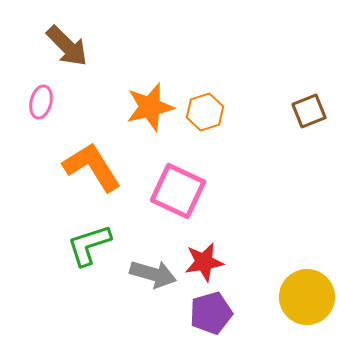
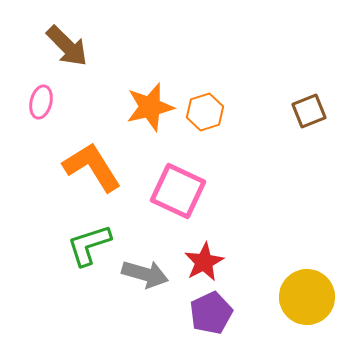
red star: rotated 18 degrees counterclockwise
gray arrow: moved 8 px left
purple pentagon: rotated 9 degrees counterclockwise
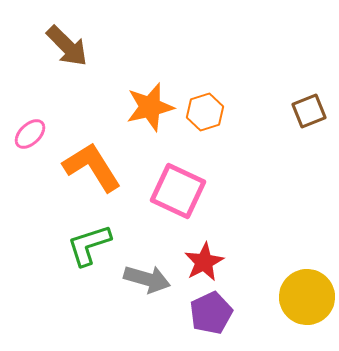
pink ellipse: moved 11 px left, 32 px down; rotated 32 degrees clockwise
gray arrow: moved 2 px right, 5 px down
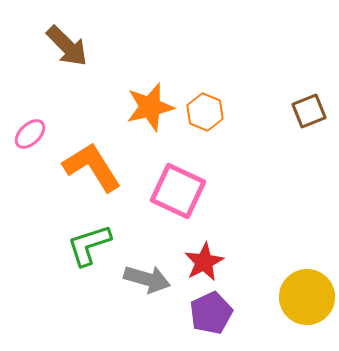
orange hexagon: rotated 21 degrees counterclockwise
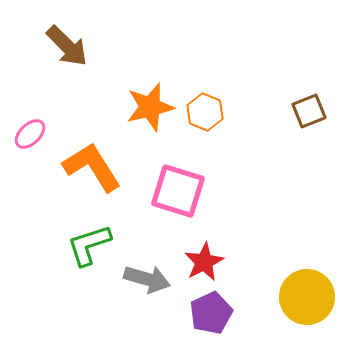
pink square: rotated 8 degrees counterclockwise
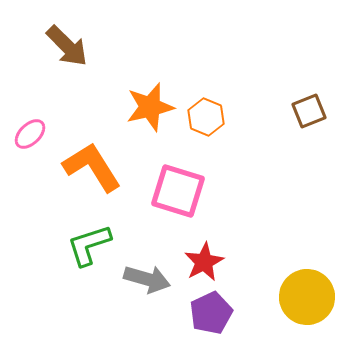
orange hexagon: moved 1 px right, 5 px down
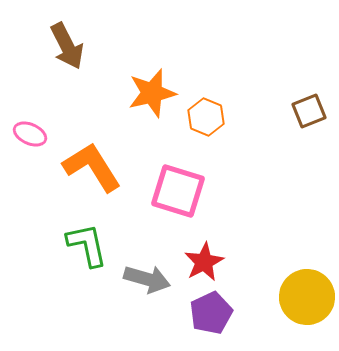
brown arrow: rotated 18 degrees clockwise
orange star: moved 2 px right, 14 px up
pink ellipse: rotated 68 degrees clockwise
green L-shape: moved 2 px left; rotated 96 degrees clockwise
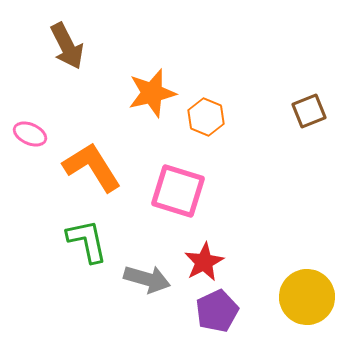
green L-shape: moved 4 px up
purple pentagon: moved 6 px right, 2 px up
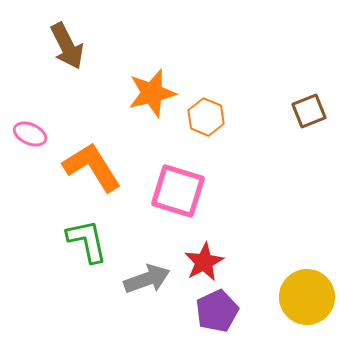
gray arrow: rotated 36 degrees counterclockwise
